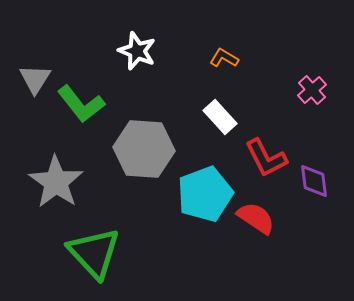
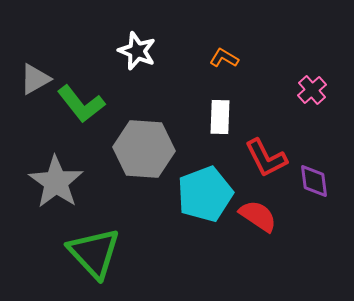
gray triangle: rotated 28 degrees clockwise
white rectangle: rotated 44 degrees clockwise
red semicircle: moved 2 px right, 2 px up
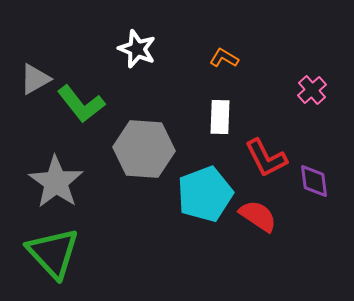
white star: moved 2 px up
green triangle: moved 41 px left
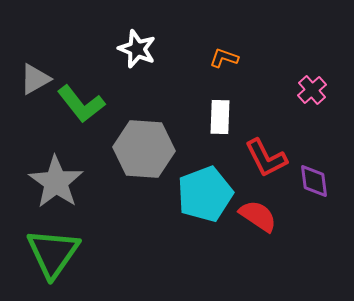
orange L-shape: rotated 12 degrees counterclockwise
green triangle: rotated 18 degrees clockwise
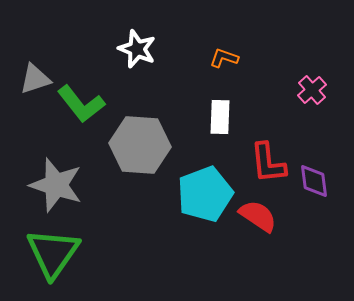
gray triangle: rotated 12 degrees clockwise
gray hexagon: moved 4 px left, 4 px up
red L-shape: moved 2 px right, 5 px down; rotated 21 degrees clockwise
gray star: moved 3 px down; rotated 16 degrees counterclockwise
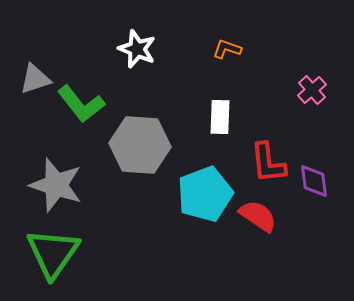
orange L-shape: moved 3 px right, 9 px up
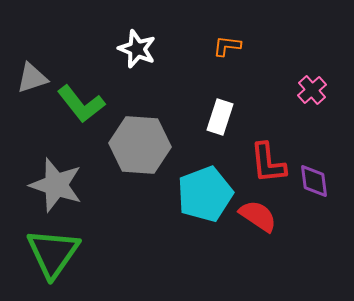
orange L-shape: moved 3 px up; rotated 12 degrees counterclockwise
gray triangle: moved 3 px left, 1 px up
white rectangle: rotated 16 degrees clockwise
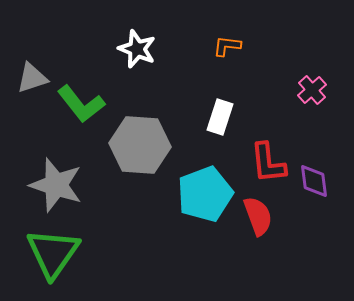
red semicircle: rotated 36 degrees clockwise
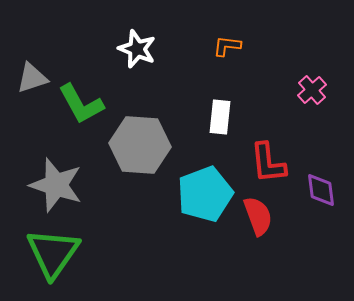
green L-shape: rotated 9 degrees clockwise
white rectangle: rotated 12 degrees counterclockwise
purple diamond: moved 7 px right, 9 px down
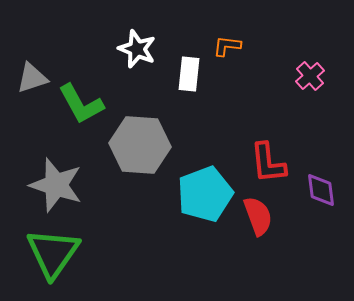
pink cross: moved 2 px left, 14 px up
white rectangle: moved 31 px left, 43 px up
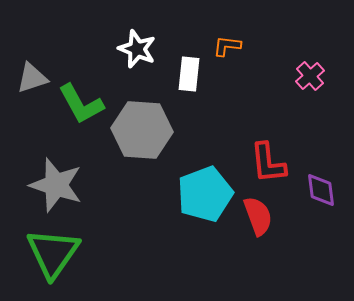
gray hexagon: moved 2 px right, 15 px up
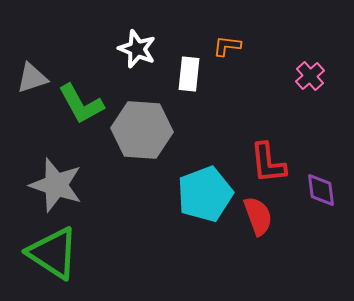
green triangle: rotated 32 degrees counterclockwise
